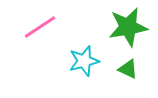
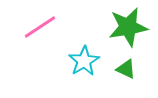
cyan star: rotated 16 degrees counterclockwise
green triangle: moved 2 px left
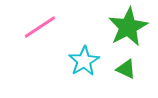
green star: rotated 18 degrees counterclockwise
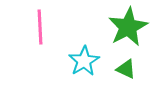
pink line: rotated 60 degrees counterclockwise
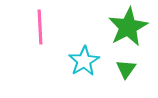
green triangle: rotated 40 degrees clockwise
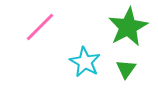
pink line: rotated 48 degrees clockwise
cyan star: moved 1 px right, 1 px down; rotated 12 degrees counterclockwise
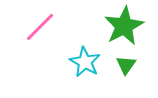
green star: moved 4 px left, 1 px up
green triangle: moved 4 px up
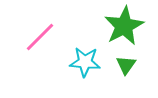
pink line: moved 10 px down
cyan star: rotated 24 degrees counterclockwise
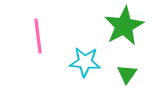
pink line: moved 2 px left, 1 px up; rotated 52 degrees counterclockwise
green triangle: moved 1 px right, 9 px down
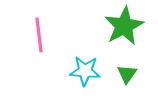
pink line: moved 1 px right, 1 px up
cyan star: moved 9 px down
